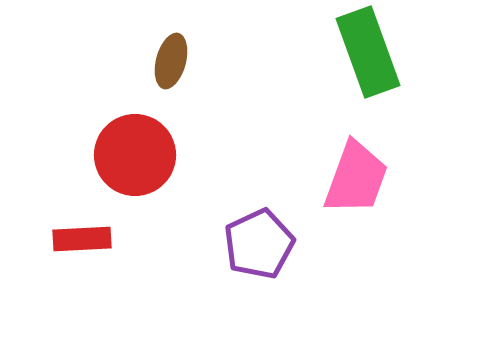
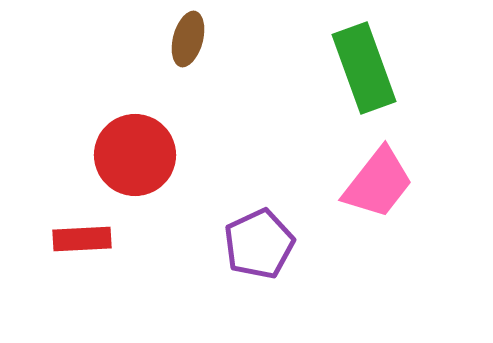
green rectangle: moved 4 px left, 16 px down
brown ellipse: moved 17 px right, 22 px up
pink trapezoid: moved 22 px right, 5 px down; rotated 18 degrees clockwise
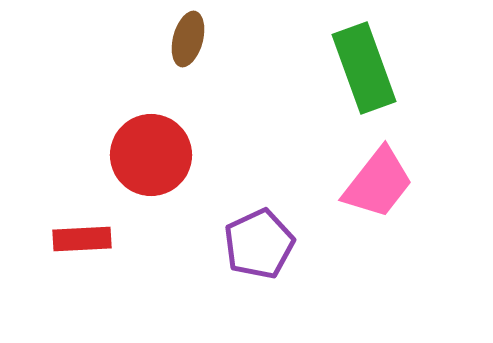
red circle: moved 16 px right
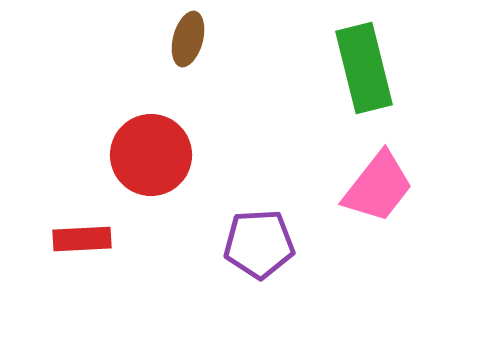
green rectangle: rotated 6 degrees clockwise
pink trapezoid: moved 4 px down
purple pentagon: rotated 22 degrees clockwise
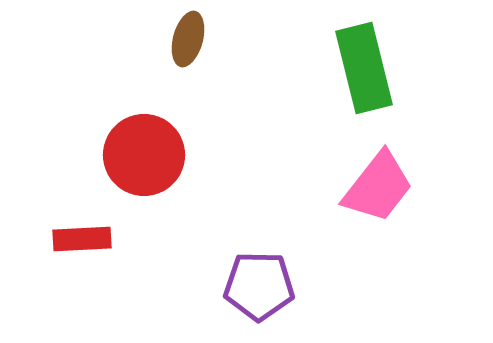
red circle: moved 7 px left
purple pentagon: moved 42 px down; rotated 4 degrees clockwise
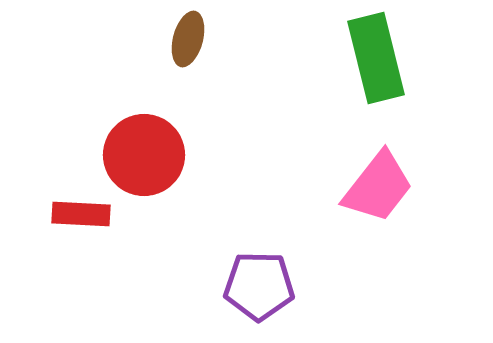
green rectangle: moved 12 px right, 10 px up
red rectangle: moved 1 px left, 25 px up; rotated 6 degrees clockwise
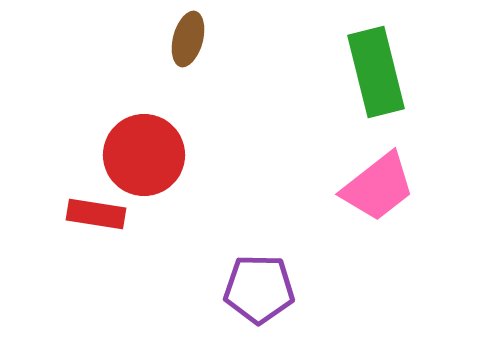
green rectangle: moved 14 px down
pink trapezoid: rotated 14 degrees clockwise
red rectangle: moved 15 px right; rotated 6 degrees clockwise
purple pentagon: moved 3 px down
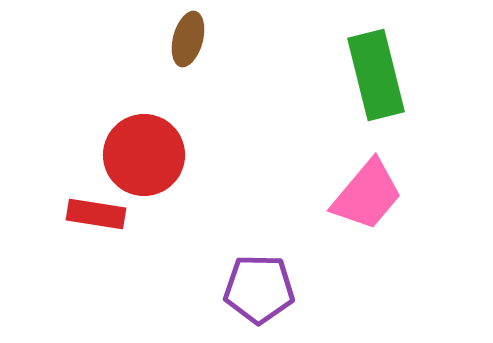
green rectangle: moved 3 px down
pink trapezoid: moved 11 px left, 8 px down; rotated 12 degrees counterclockwise
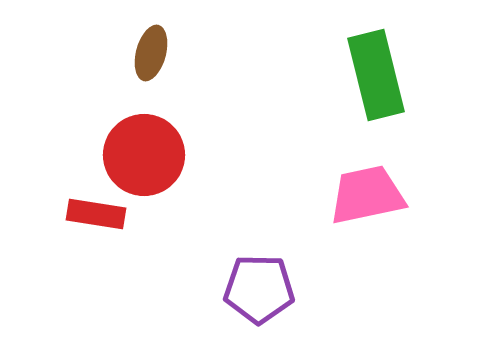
brown ellipse: moved 37 px left, 14 px down
pink trapezoid: rotated 142 degrees counterclockwise
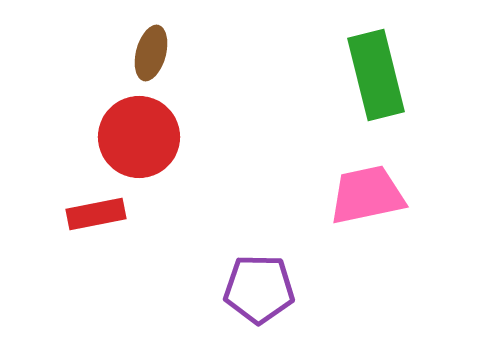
red circle: moved 5 px left, 18 px up
red rectangle: rotated 20 degrees counterclockwise
